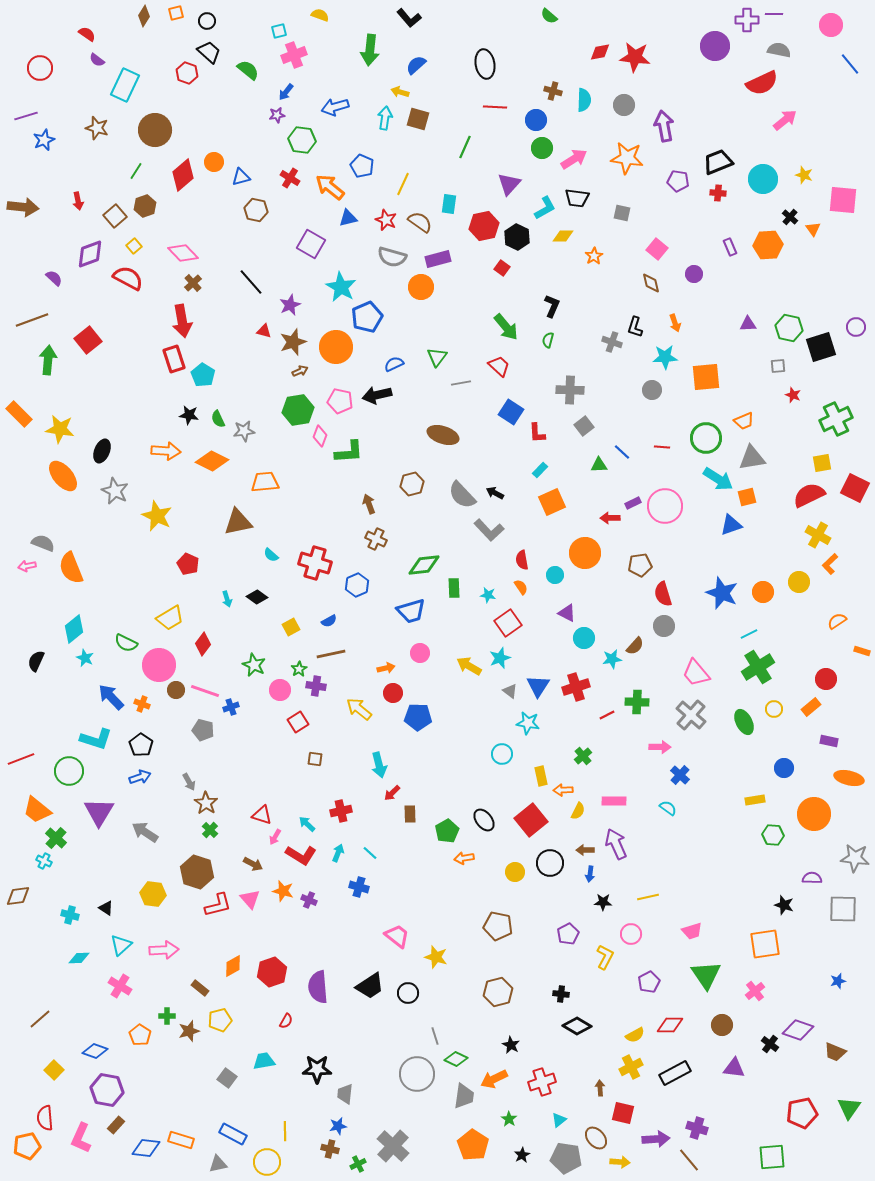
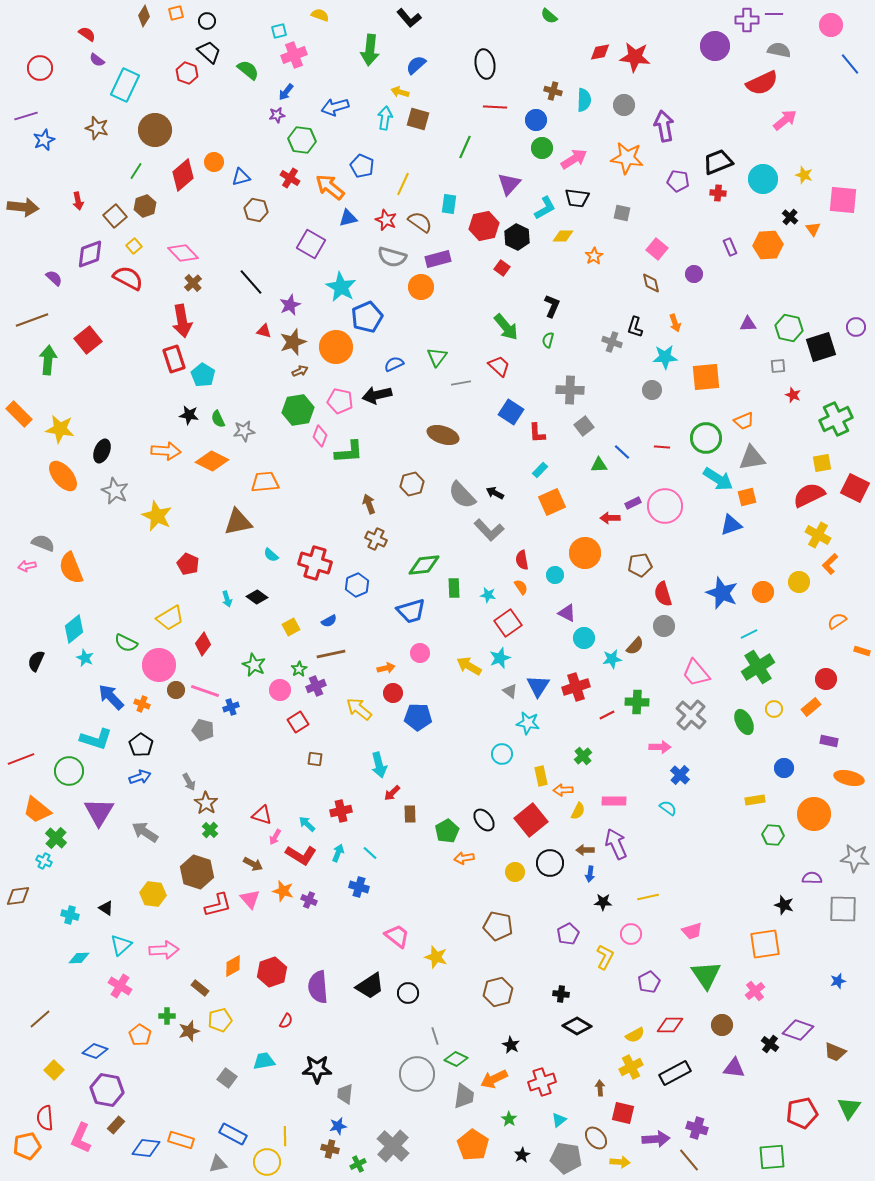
purple cross at (316, 686): rotated 30 degrees counterclockwise
yellow line at (285, 1131): moved 5 px down
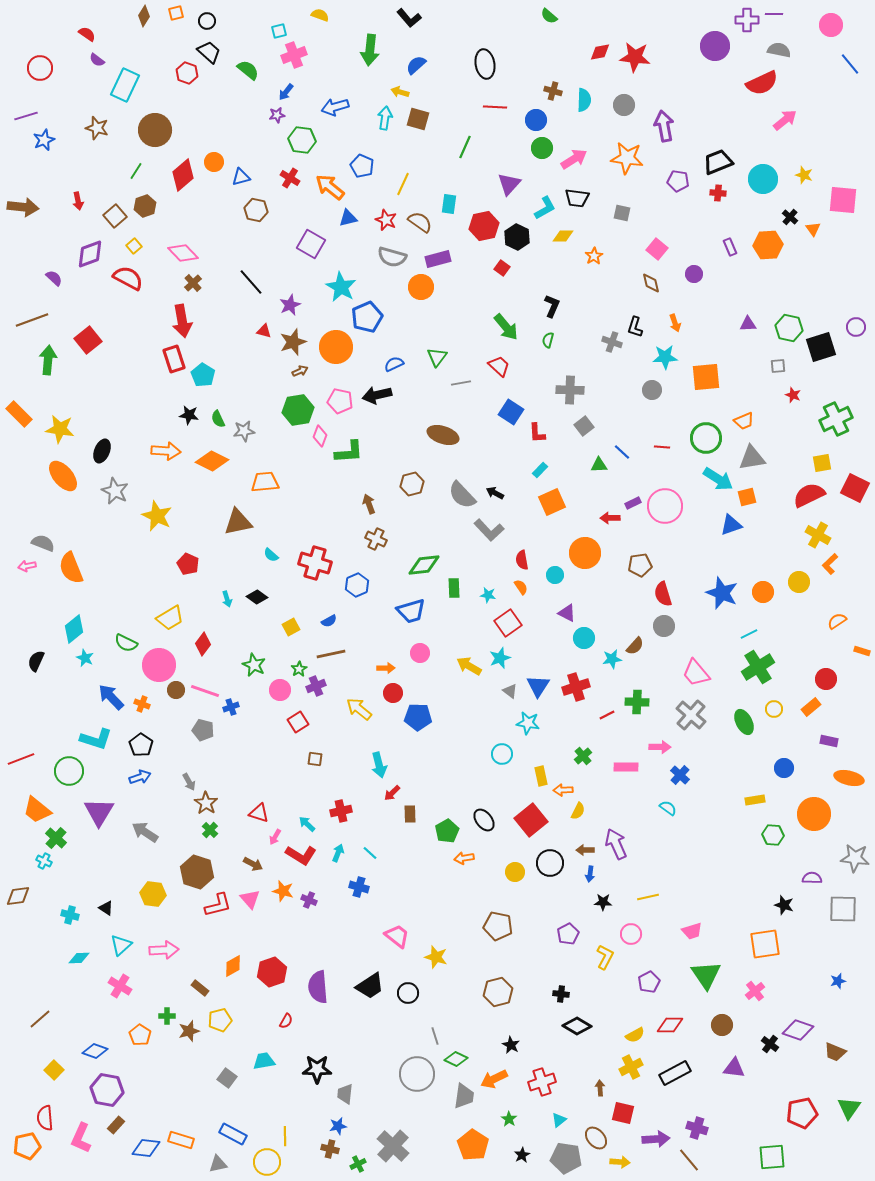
orange arrow at (386, 668): rotated 12 degrees clockwise
pink rectangle at (614, 801): moved 12 px right, 34 px up
red triangle at (262, 815): moved 3 px left, 2 px up
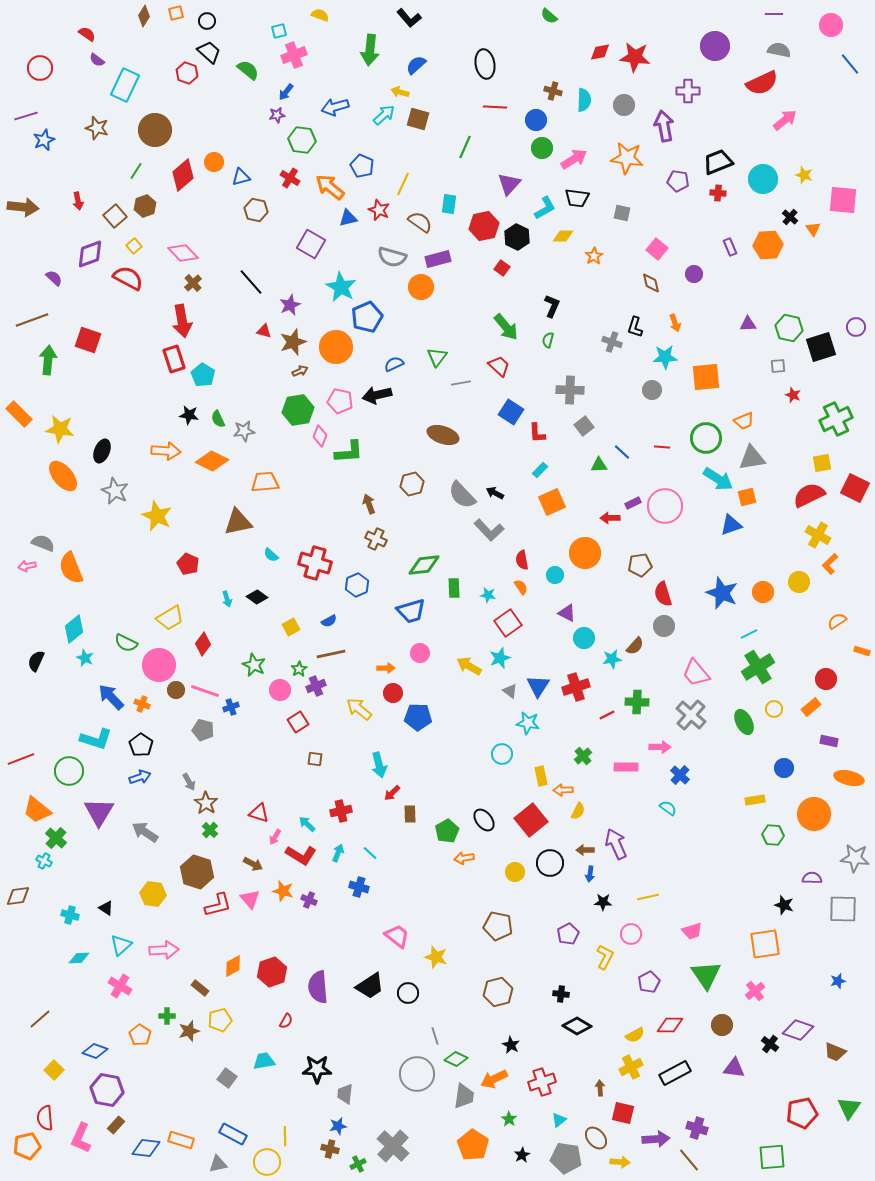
purple cross at (747, 20): moved 59 px left, 71 px down
cyan arrow at (385, 118): moved 1 px left, 3 px up; rotated 40 degrees clockwise
red star at (386, 220): moved 7 px left, 10 px up
red square at (88, 340): rotated 32 degrees counterclockwise
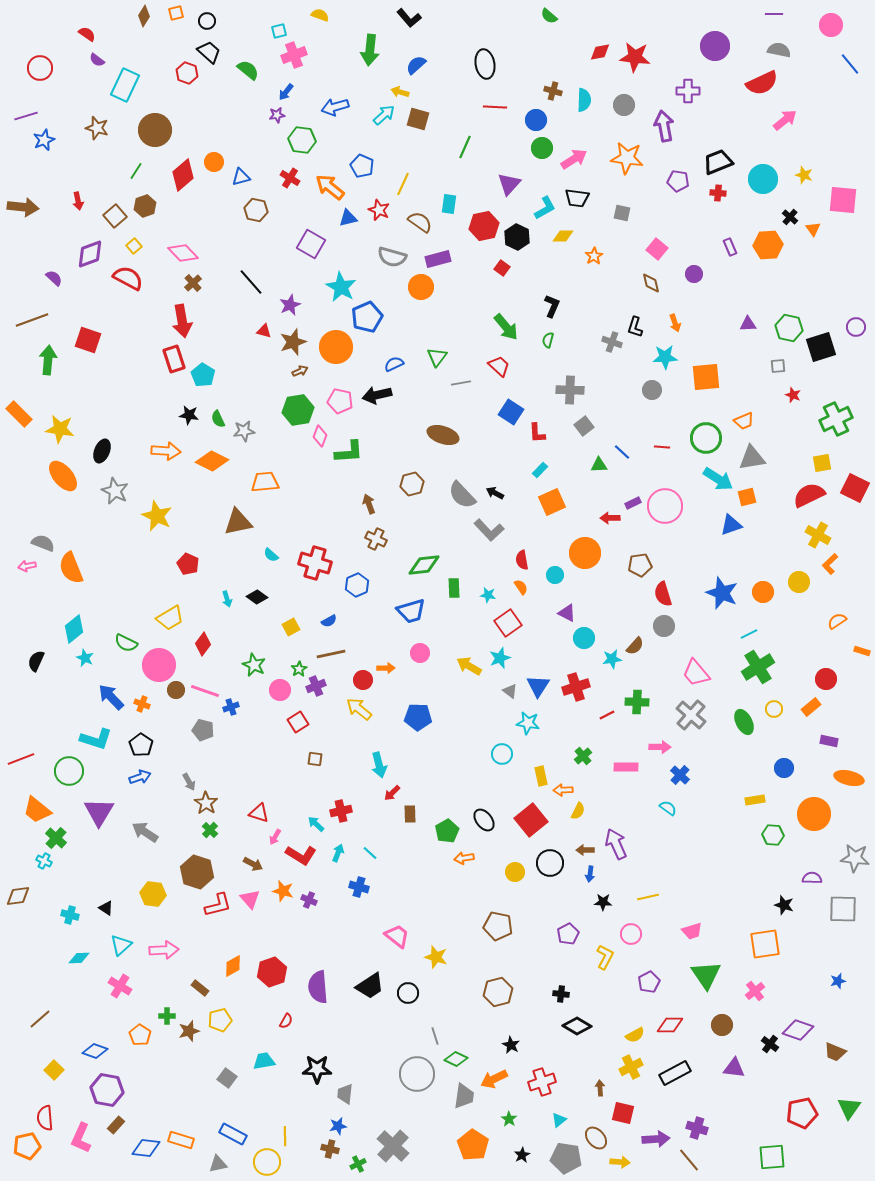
red circle at (393, 693): moved 30 px left, 13 px up
cyan arrow at (307, 824): moved 9 px right
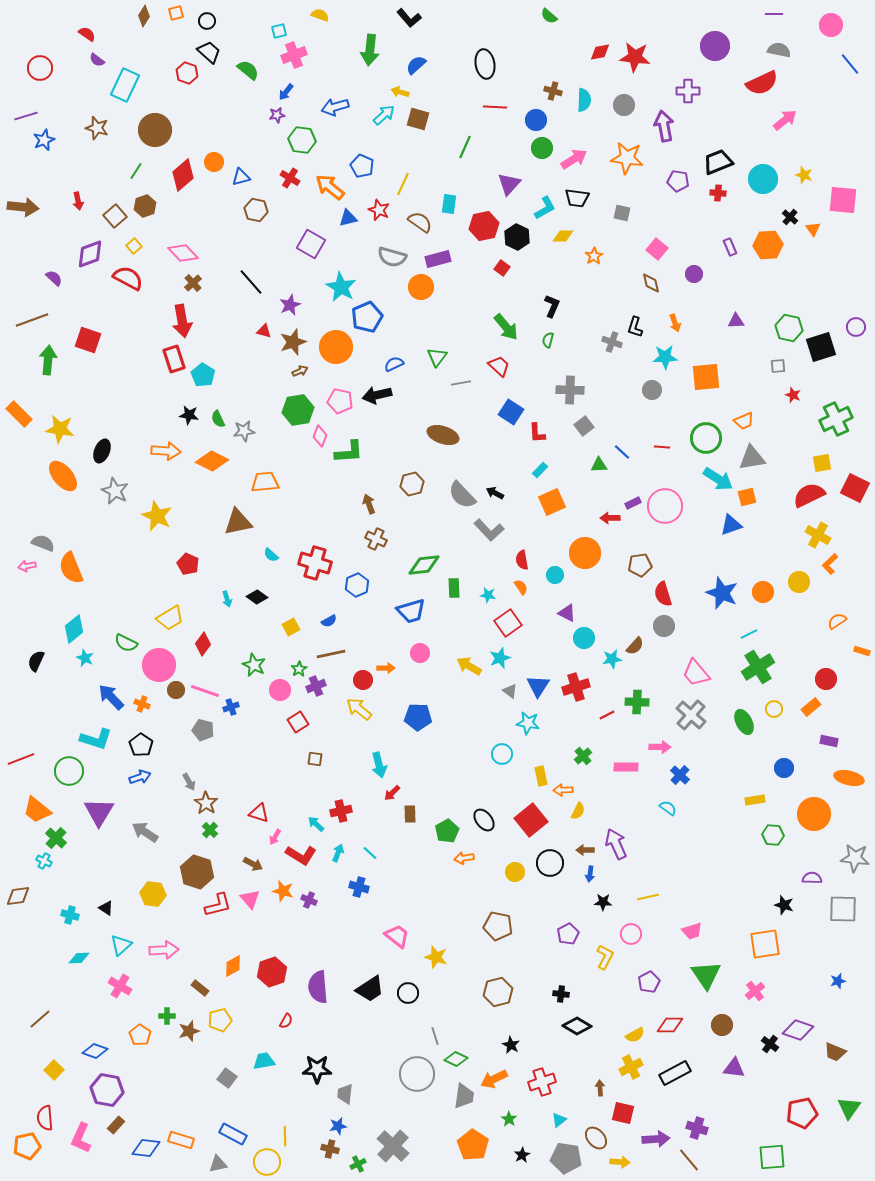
purple triangle at (748, 324): moved 12 px left, 3 px up
black trapezoid at (370, 986): moved 3 px down
